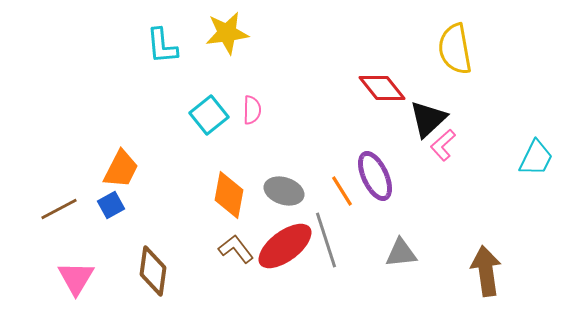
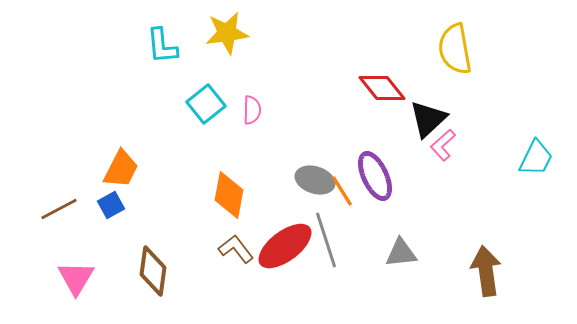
cyan square: moved 3 px left, 11 px up
gray ellipse: moved 31 px right, 11 px up
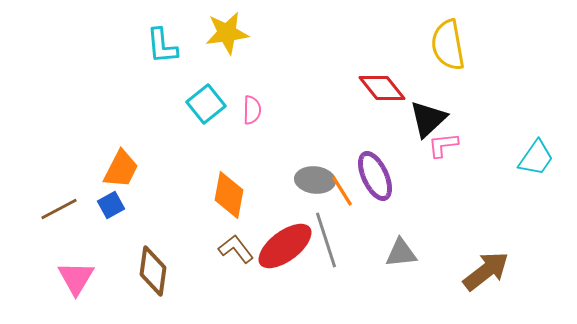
yellow semicircle: moved 7 px left, 4 px up
pink L-shape: rotated 36 degrees clockwise
cyan trapezoid: rotated 9 degrees clockwise
gray ellipse: rotated 12 degrees counterclockwise
brown arrow: rotated 60 degrees clockwise
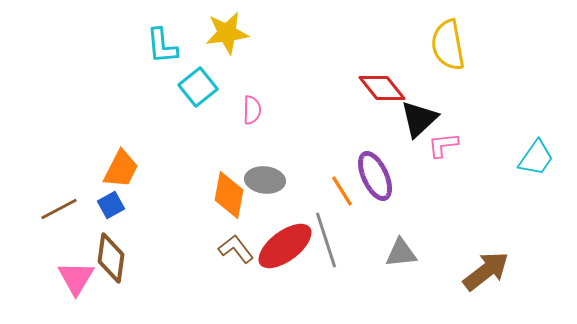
cyan square: moved 8 px left, 17 px up
black triangle: moved 9 px left
gray ellipse: moved 50 px left
brown diamond: moved 42 px left, 13 px up
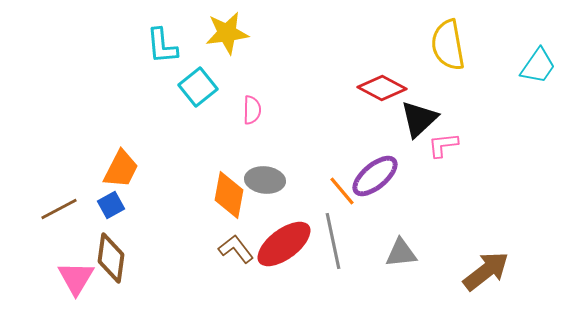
red diamond: rotated 24 degrees counterclockwise
cyan trapezoid: moved 2 px right, 92 px up
purple ellipse: rotated 75 degrees clockwise
orange line: rotated 8 degrees counterclockwise
gray line: moved 7 px right, 1 px down; rotated 6 degrees clockwise
red ellipse: moved 1 px left, 2 px up
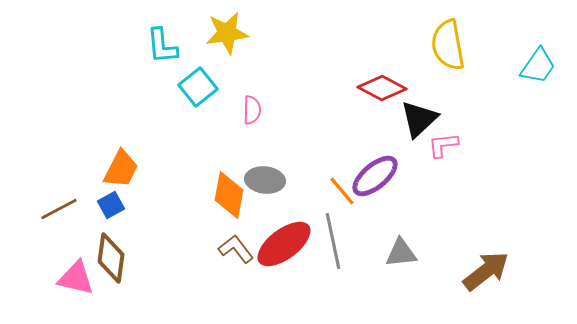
pink triangle: rotated 48 degrees counterclockwise
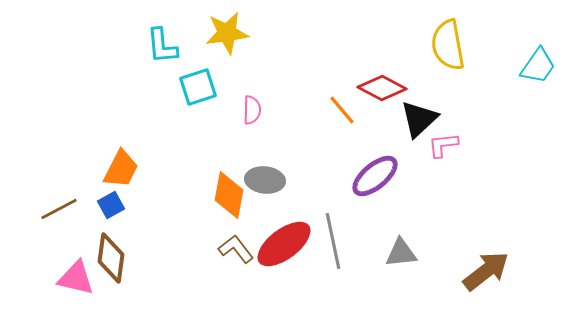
cyan square: rotated 21 degrees clockwise
orange line: moved 81 px up
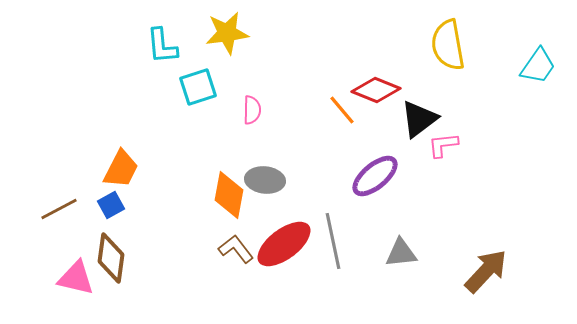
red diamond: moved 6 px left, 2 px down; rotated 6 degrees counterclockwise
black triangle: rotated 6 degrees clockwise
brown arrow: rotated 9 degrees counterclockwise
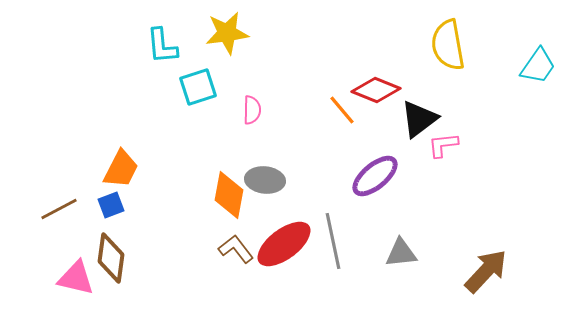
blue square: rotated 8 degrees clockwise
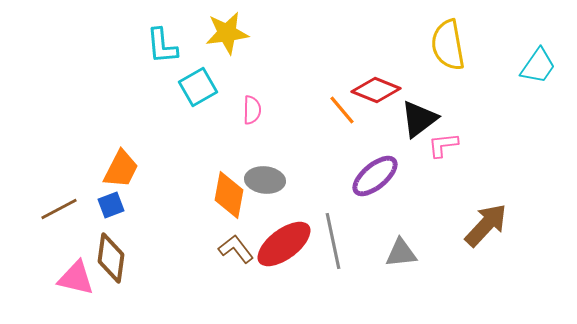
cyan square: rotated 12 degrees counterclockwise
brown arrow: moved 46 px up
